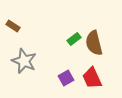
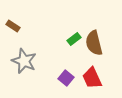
purple square: rotated 21 degrees counterclockwise
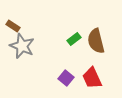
brown semicircle: moved 2 px right, 2 px up
gray star: moved 2 px left, 15 px up
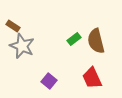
purple square: moved 17 px left, 3 px down
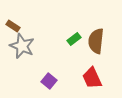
brown semicircle: rotated 20 degrees clockwise
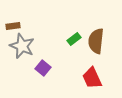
brown rectangle: rotated 40 degrees counterclockwise
purple square: moved 6 px left, 13 px up
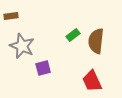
brown rectangle: moved 2 px left, 10 px up
green rectangle: moved 1 px left, 4 px up
purple square: rotated 35 degrees clockwise
red trapezoid: moved 3 px down
